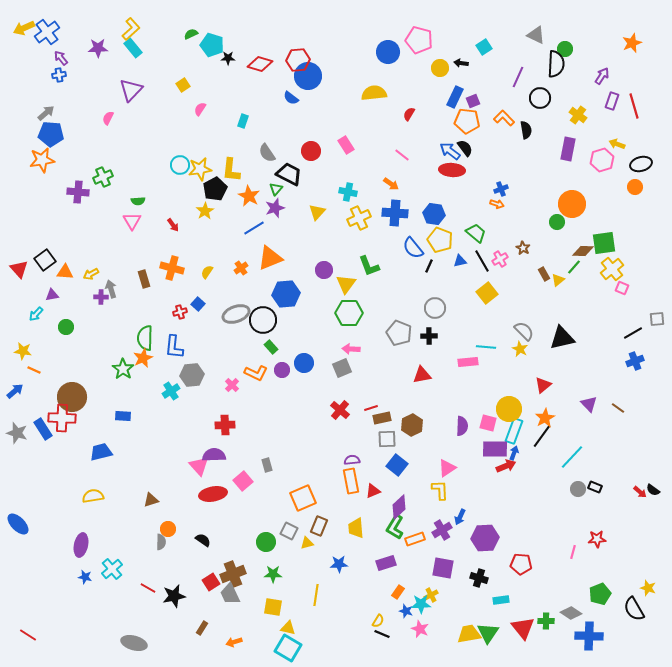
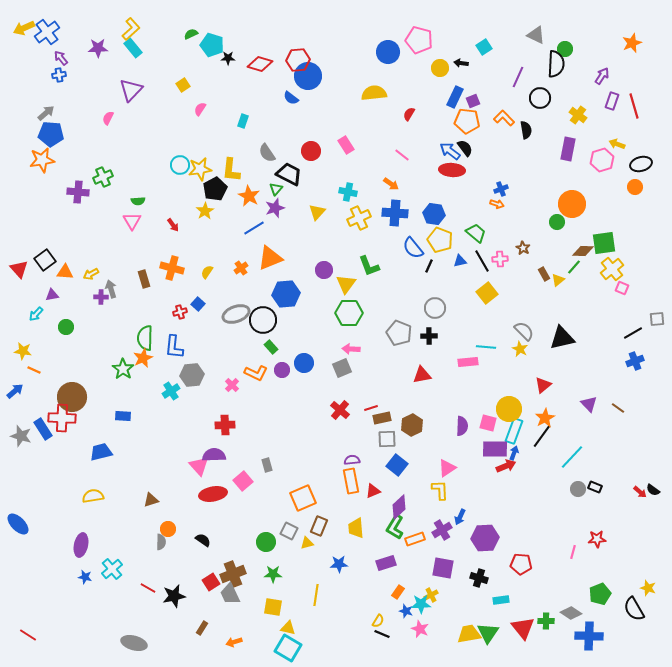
pink cross at (500, 259): rotated 28 degrees clockwise
gray star at (17, 433): moved 4 px right, 3 px down
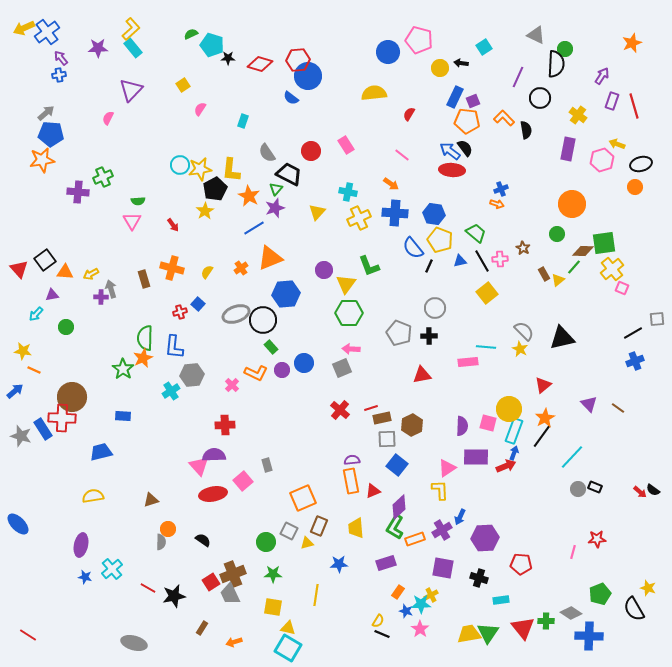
green circle at (557, 222): moved 12 px down
purple rectangle at (495, 449): moved 19 px left, 8 px down
pink star at (420, 629): rotated 12 degrees clockwise
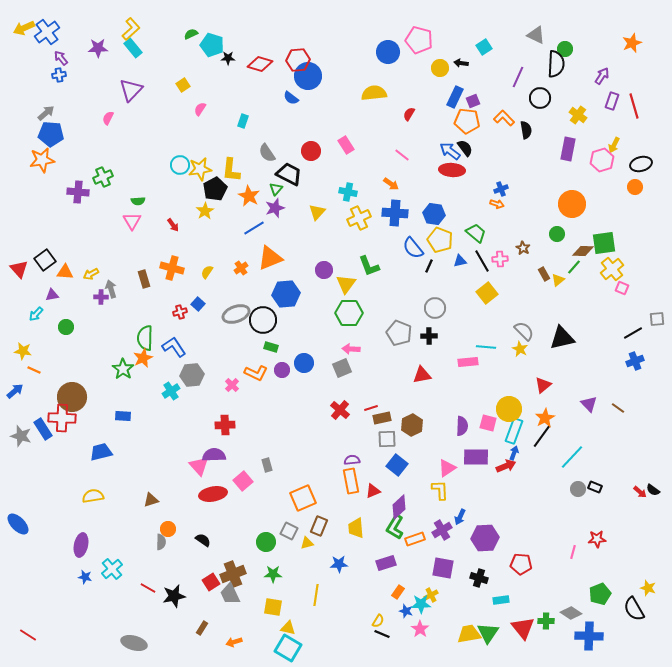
yellow arrow at (617, 144): moved 3 px left, 1 px down; rotated 84 degrees counterclockwise
blue L-shape at (174, 347): rotated 140 degrees clockwise
green rectangle at (271, 347): rotated 32 degrees counterclockwise
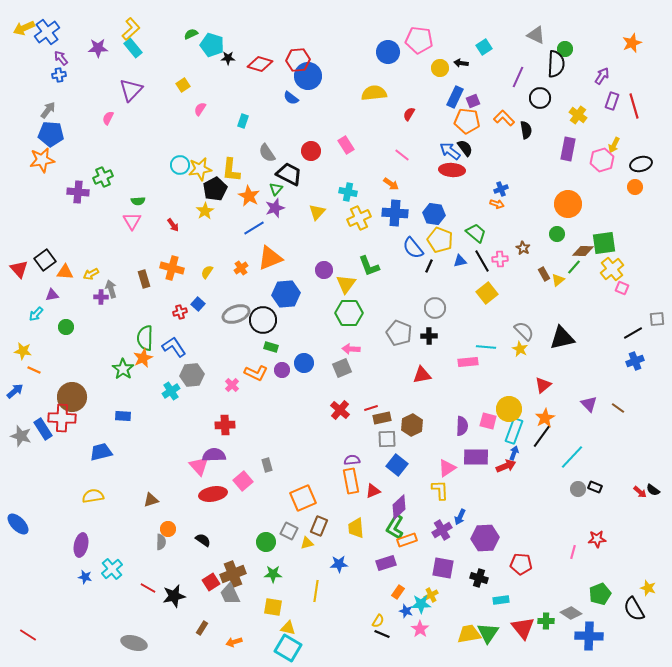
pink pentagon at (419, 40): rotated 8 degrees counterclockwise
gray arrow at (46, 113): moved 2 px right, 3 px up; rotated 12 degrees counterclockwise
orange circle at (572, 204): moved 4 px left
pink square at (488, 423): moved 2 px up
orange rectangle at (415, 539): moved 8 px left, 1 px down
yellow line at (316, 595): moved 4 px up
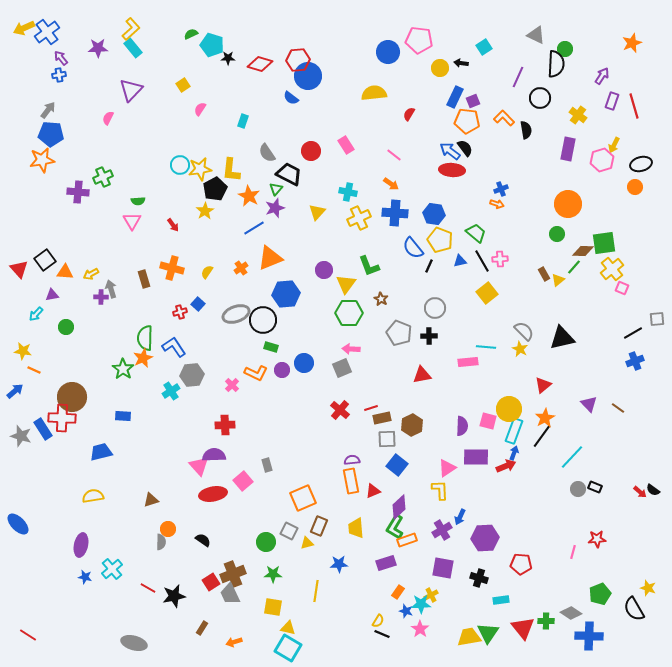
pink line at (402, 155): moved 8 px left
brown star at (523, 248): moved 142 px left, 51 px down
yellow trapezoid at (469, 634): moved 3 px down
